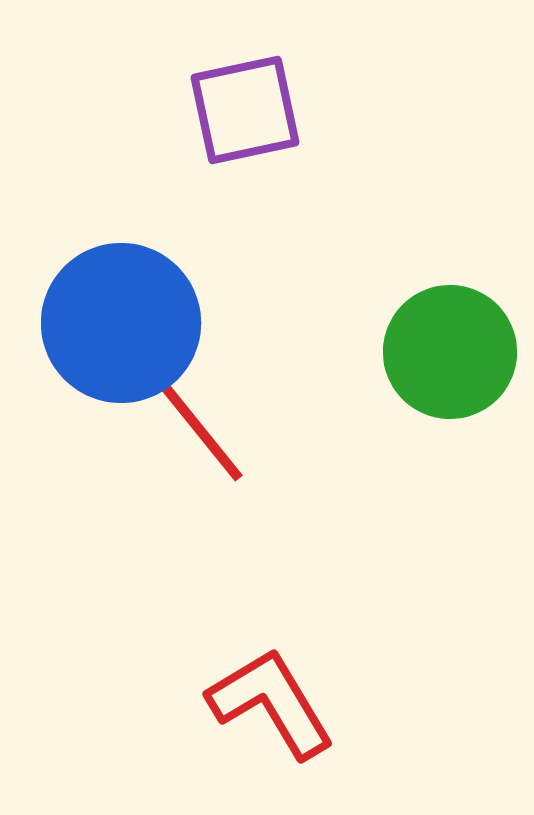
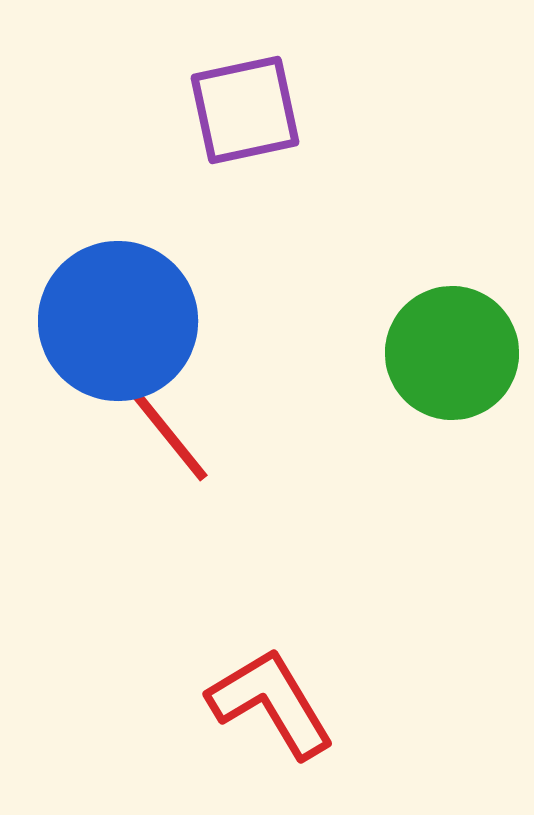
blue circle: moved 3 px left, 2 px up
green circle: moved 2 px right, 1 px down
red line: moved 35 px left
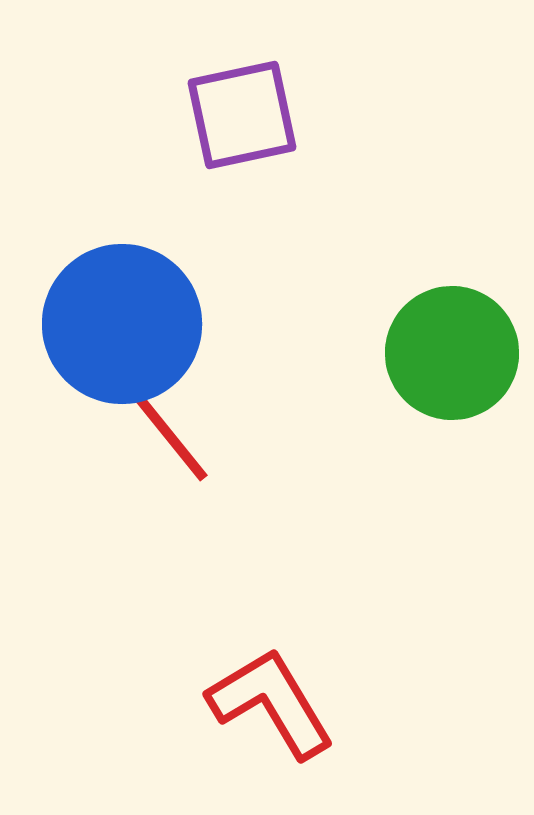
purple square: moved 3 px left, 5 px down
blue circle: moved 4 px right, 3 px down
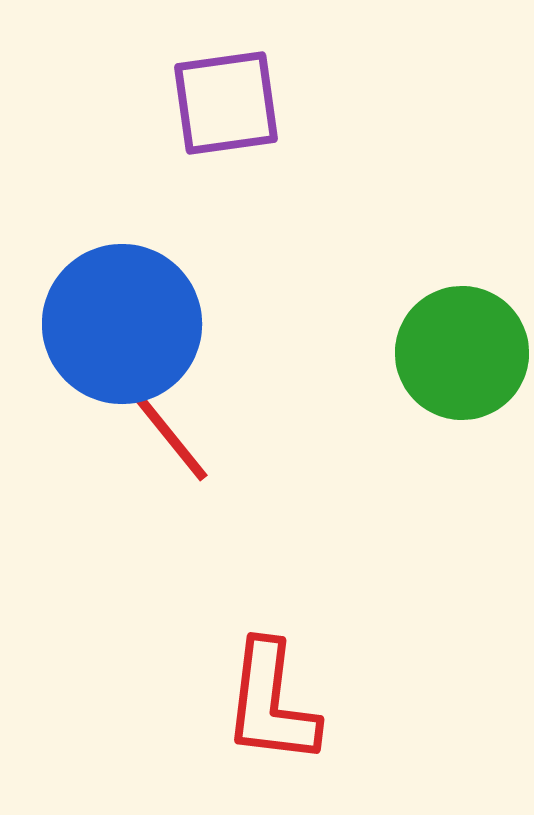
purple square: moved 16 px left, 12 px up; rotated 4 degrees clockwise
green circle: moved 10 px right
red L-shape: rotated 142 degrees counterclockwise
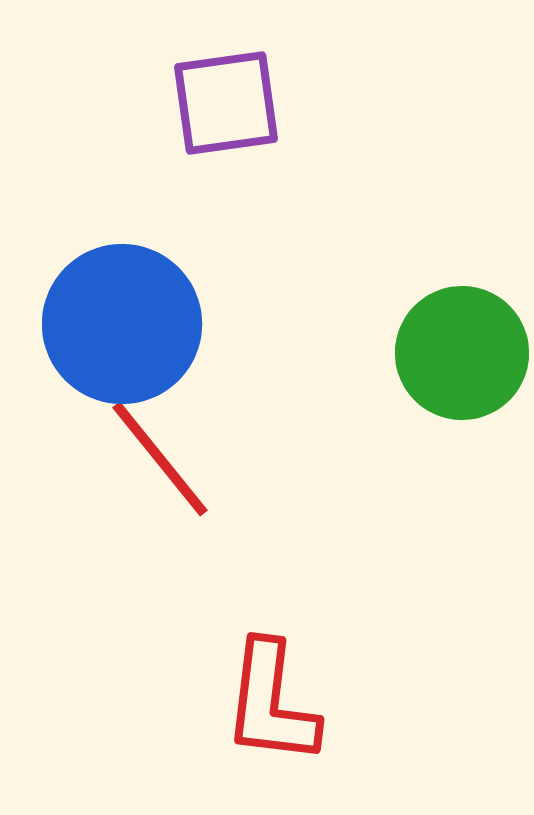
red line: moved 35 px down
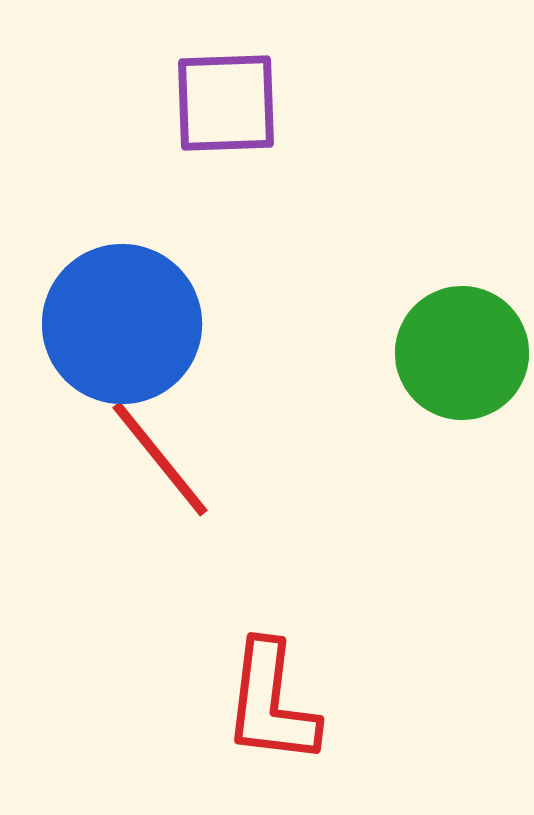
purple square: rotated 6 degrees clockwise
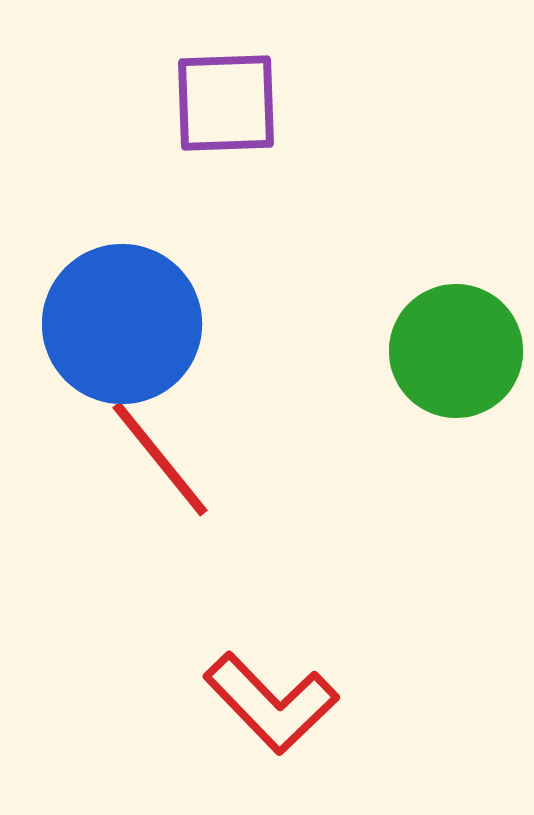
green circle: moved 6 px left, 2 px up
red L-shape: rotated 51 degrees counterclockwise
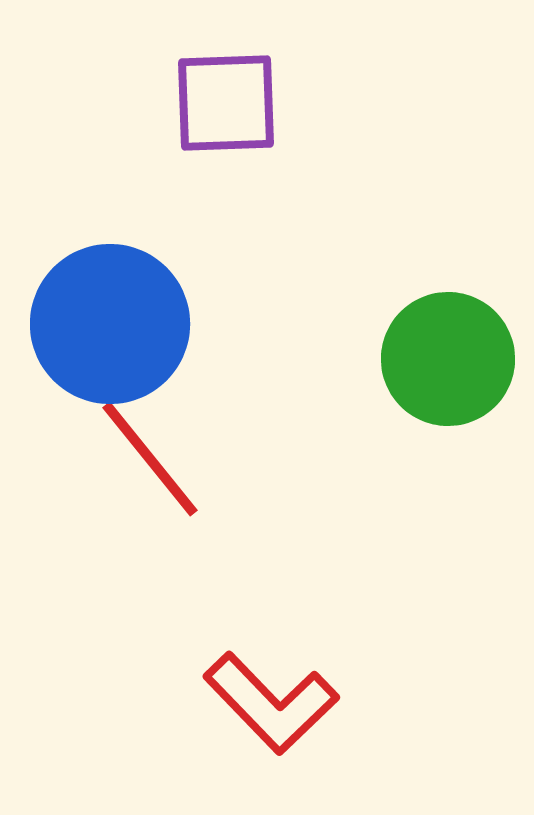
blue circle: moved 12 px left
green circle: moved 8 px left, 8 px down
red line: moved 10 px left
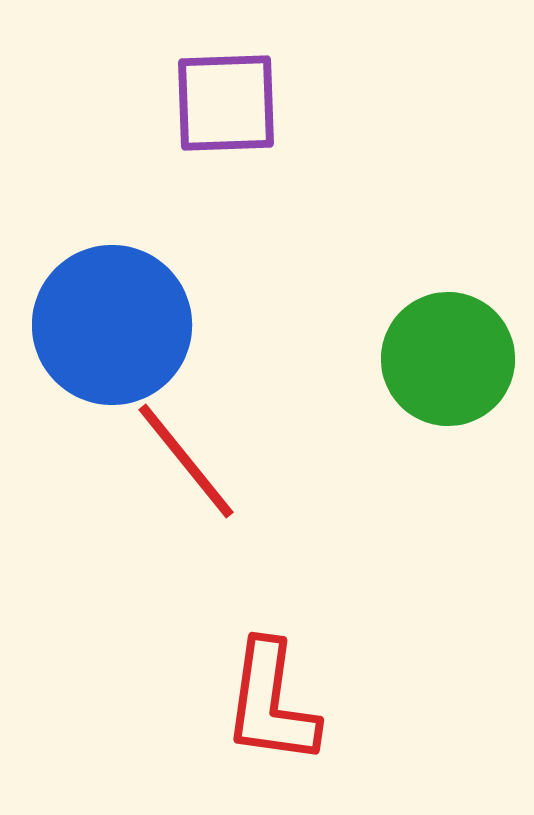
blue circle: moved 2 px right, 1 px down
red line: moved 36 px right, 2 px down
red L-shape: rotated 52 degrees clockwise
